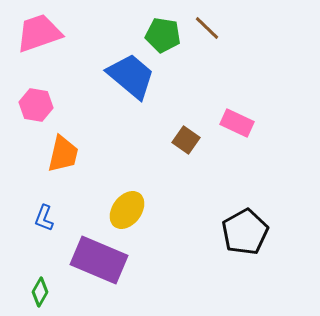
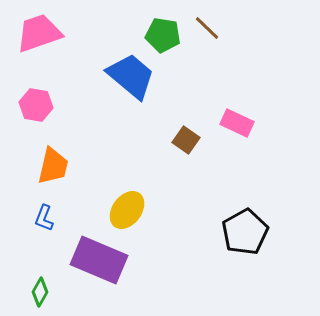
orange trapezoid: moved 10 px left, 12 px down
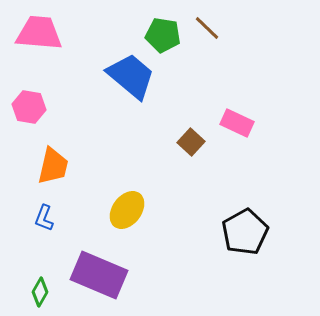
pink trapezoid: rotated 24 degrees clockwise
pink hexagon: moved 7 px left, 2 px down
brown square: moved 5 px right, 2 px down; rotated 8 degrees clockwise
purple rectangle: moved 15 px down
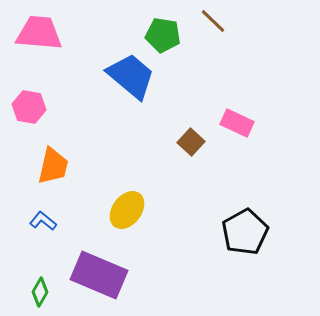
brown line: moved 6 px right, 7 px up
blue L-shape: moved 1 px left, 3 px down; rotated 108 degrees clockwise
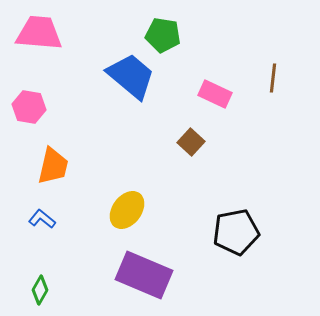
brown line: moved 60 px right, 57 px down; rotated 52 degrees clockwise
pink rectangle: moved 22 px left, 29 px up
blue L-shape: moved 1 px left, 2 px up
black pentagon: moved 9 px left; rotated 18 degrees clockwise
purple rectangle: moved 45 px right
green diamond: moved 2 px up
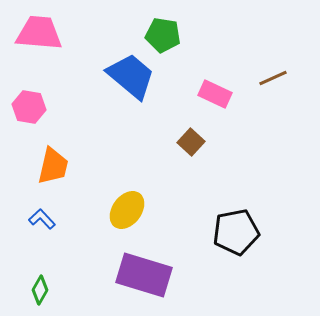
brown line: rotated 60 degrees clockwise
blue L-shape: rotated 8 degrees clockwise
purple rectangle: rotated 6 degrees counterclockwise
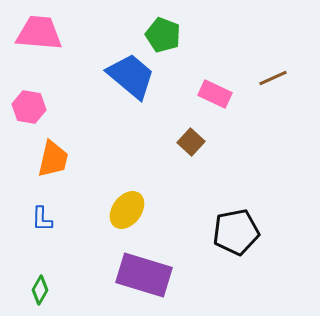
green pentagon: rotated 12 degrees clockwise
orange trapezoid: moved 7 px up
blue L-shape: rotated 136 degrees counterclockwise
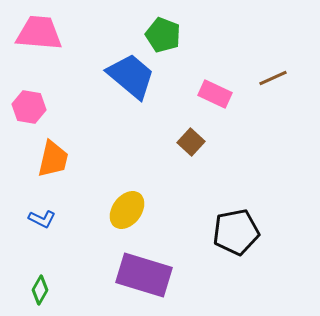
blue L-shape: rotated 64 degrees counterclockwise
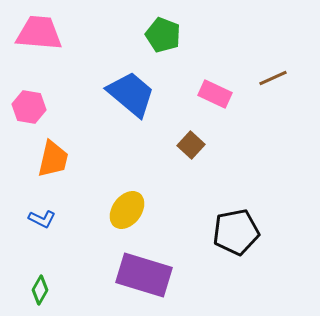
blue trapezoid: moved 18 px down
brown square: moved 3 px down
